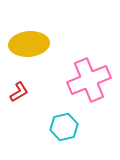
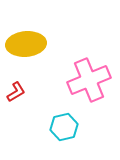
yellow ellipse: moved 3 px left
red L-shape: moved 3 px left
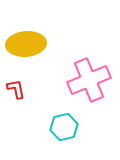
red L-shape: moved 3 px up; rotated 70 degrees counterclockwise
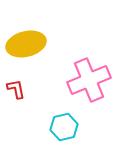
yellow ellipse: rotated 9 degrees counterclockwise
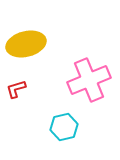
red L-shape: rotated 95 degrees counterclockwise
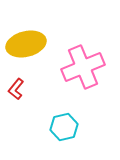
pink cross: moved 6 px left, 13 px up
red L-shape: rotated 35 degrees counterclockwise
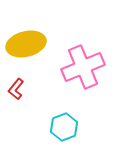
cyan hexagon: rotated 8 degrees counterclockwise
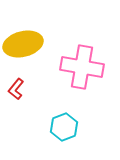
yellow ellipse: moved 3 px left
pink cross: moved 1 px left; rotated 33 degrees clockwise
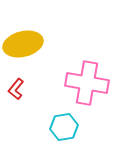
pink cross: moved 5 px right, 16 px down
cyan hexagon: rotated 12 degrees clockwise
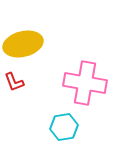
pink cross: moved 2 px left
red L-shape: moved 2 px left, 7 px up; rotated 60 degrees counterclockwise
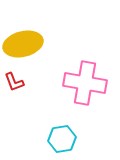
cyan hexagon: moved 2 px left, 12 px down
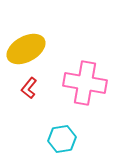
yellow ellipse: moved 3 px right, 5 px down; rotated 15 degrees counterclockwise
red L-shape: moved 15 px right, 6 px down; rotated 60 degrees clockwise
